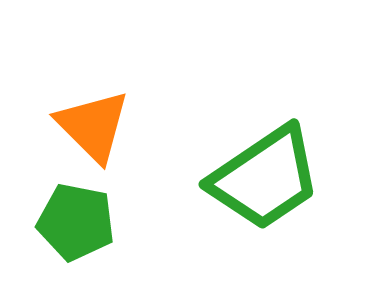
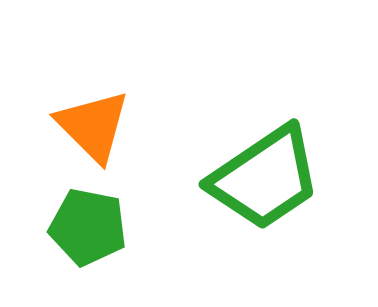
green pentagon: moved 12 px right, 5 px down
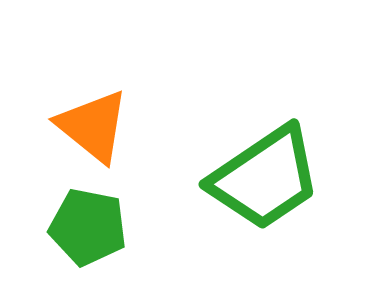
orange triangle: rotated 6 degrees counterclockwise
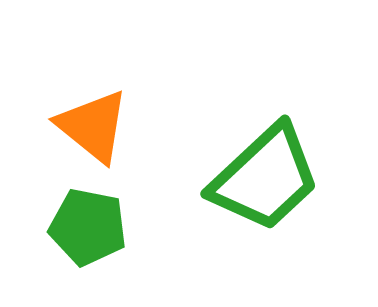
green trapezoid: rotated 9 degrees counterclockwise
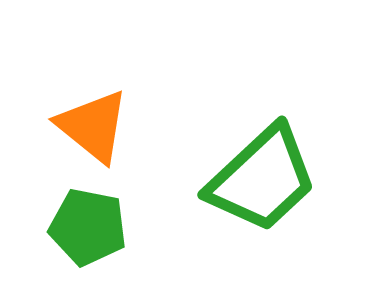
green trapezoid: moved 3 px left, 1 px down
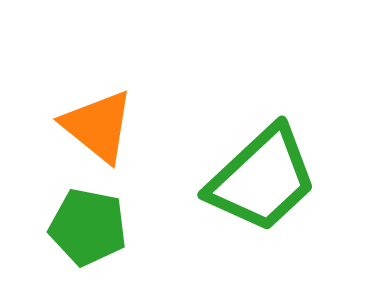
orange triangle: moved 5 px right
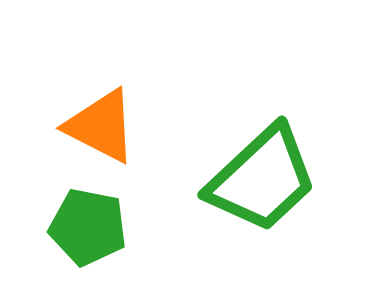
orange triangle: moved 3 px right; rotated 12 degrees counterclockwise
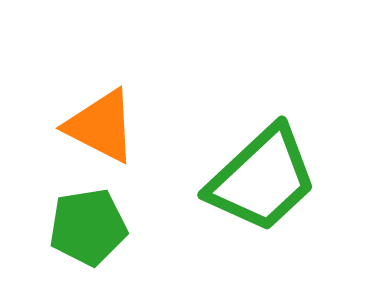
green pentagon: rotated 20 degrees counterclockwise
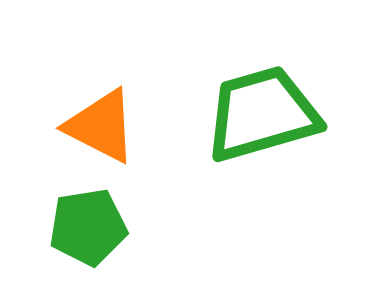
green trapezoid: moved 65 px up; rotated 153 degrees counterclockwise
